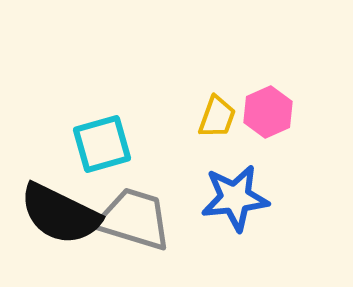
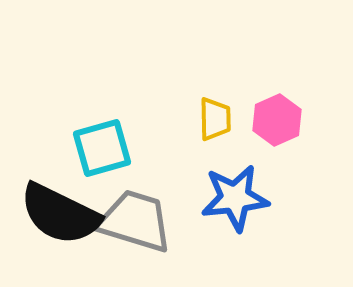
pink hexagon: moved 9 px right, 8 px down
yellow trapezoid: moved 2 px left, 2 px down; rotated 21 degrees counterclockwise
cyan square: moved 4 px down
gray trapezoid: moved 1 px right, 2 px down
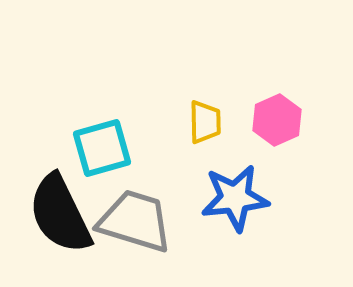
yellow trapezoid: moved 10 px left, 3 px down
black semicircle: rotated 38 degrees clockwise
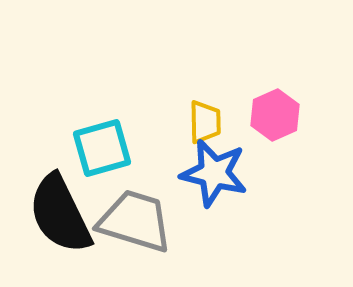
pink hexagon: moved 2 px left, 5 px up
blue star: moved 21 px left, 25 px up; rotated 20 degrees clockwise
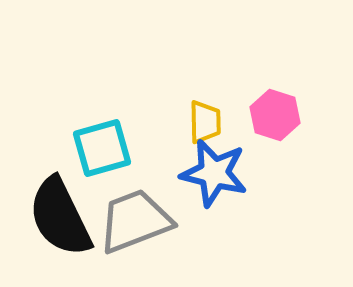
pink hexagon: rotated 18 degrees counterclockwise
black semicircle: moved 3 px down
gray trapezoid: rotated 38 degrees counterclockwise
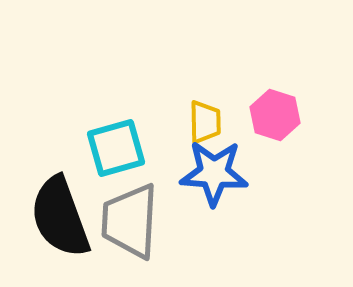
cyan square: moved 14 px right
blue star: rotated 10 degrees counterclockwise
black semicircle: rotated 6 degrees clockwise
gray trapezoid: moved 5 px left; rotated 66 degrees counterclockwise
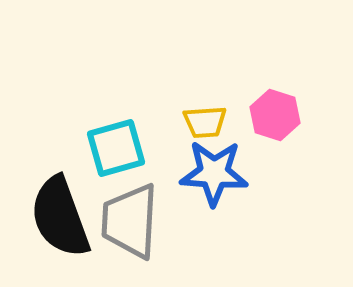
yellow trapezoid: rotated 87 degrees clockwise
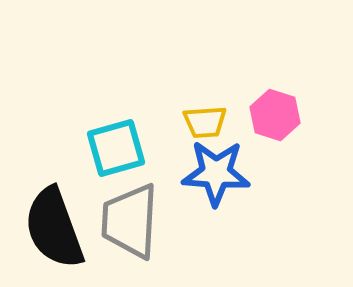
blue star: moved 2 px right
black semicircle: moved 6 px left, 11 px down
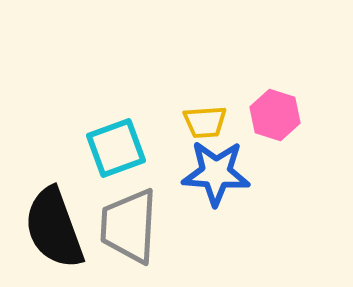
cyan square: rotated 4 degrees counterclockwise
gray trapezoid: moved 1 px left, 5 px down
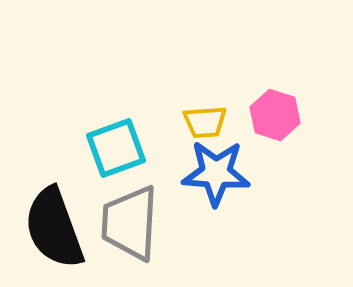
gray trapezoid: moved 1 px right, 3 px up
